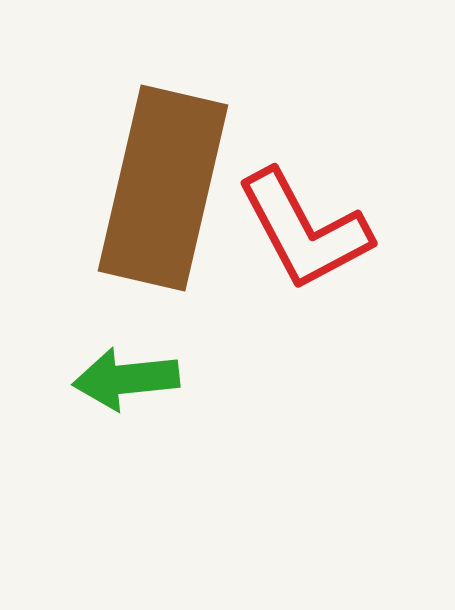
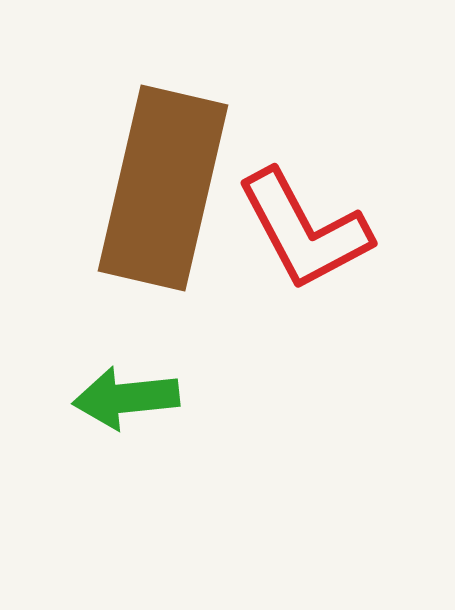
green arrow: moved 19 px down
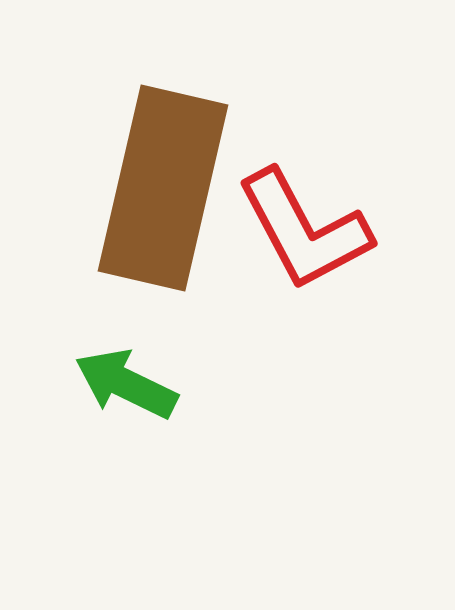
green arrow: moved 14 px up; rotated 32 degrees clockwise
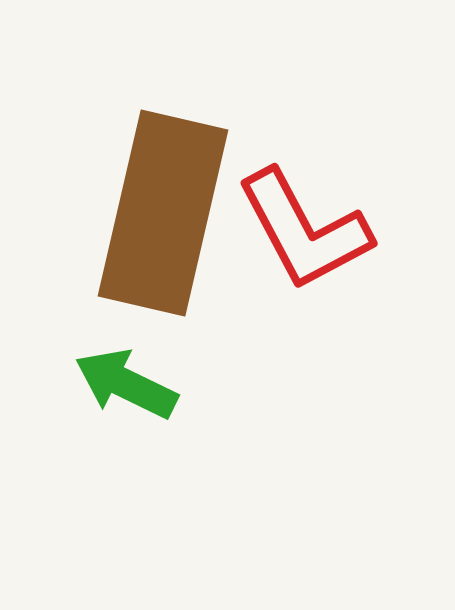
brown rectangle: moved 25 px down
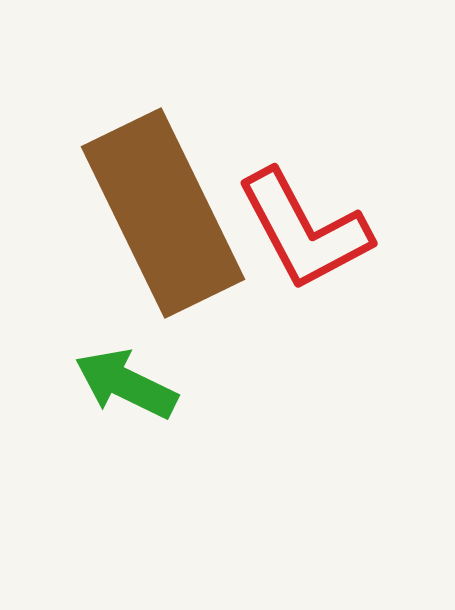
brown rectangle: rotated 39 degrees counterclockwise
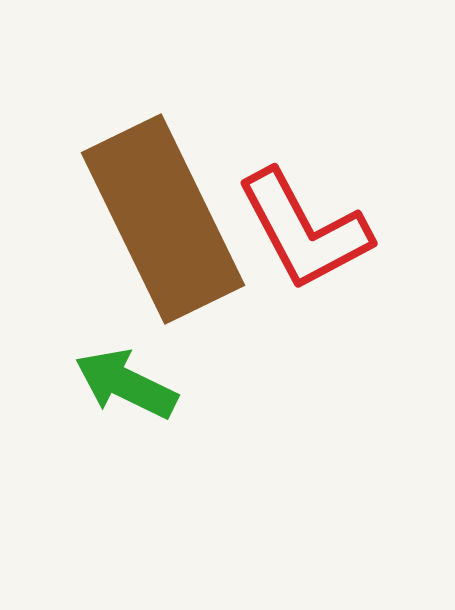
brown rectangle: moved 6 px down
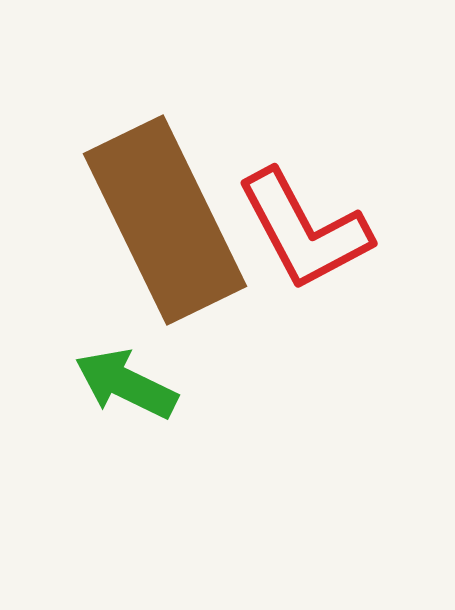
brown rectangle: moved 2 px right, 1 px down
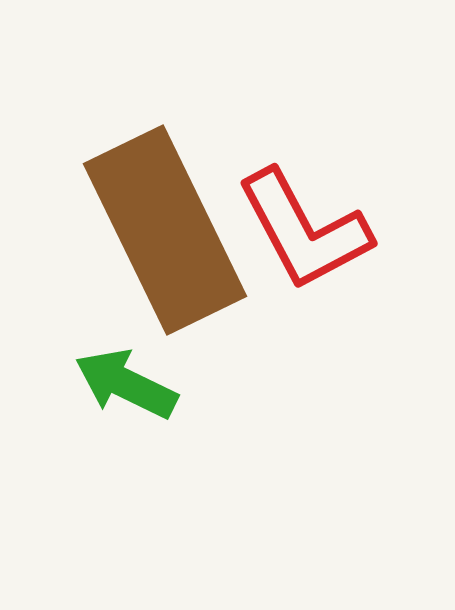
brown rectangle: moved 10 px down
